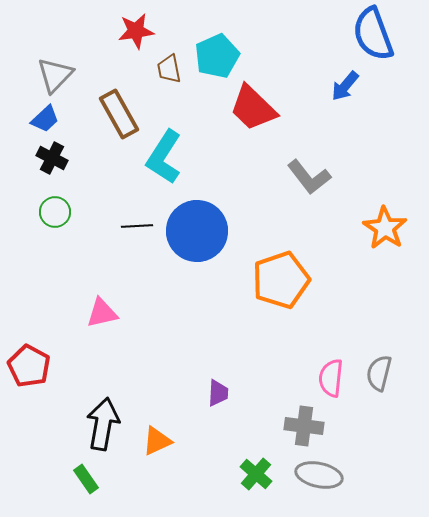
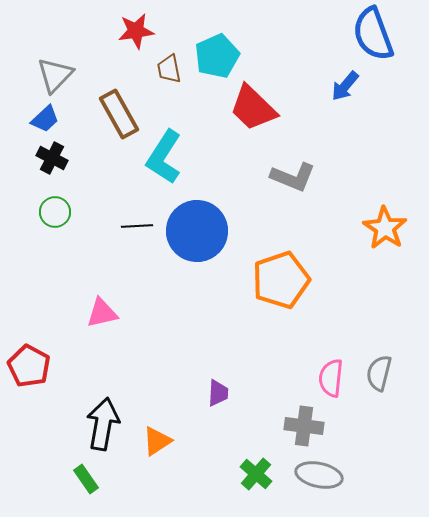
gray L-shape: moved 16 px left; rotated 30 degrees counterclockwise
orange triangle: rotated 8 degrees counterclockwise
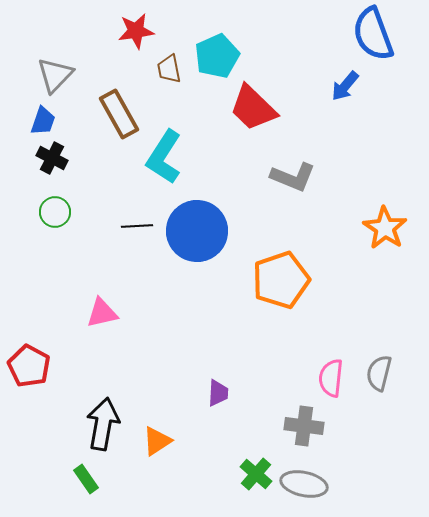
blue trapezoid: moved 2 px left, 2 px down; rotated 28 degrees counterclockwise
gray ellipse: moved 15 px left, 9 px down
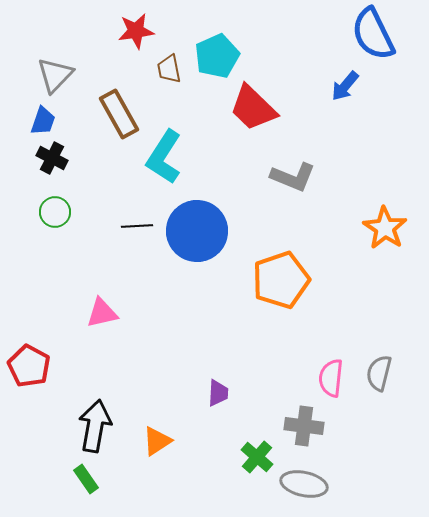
blue semicircle: rotated 6 degrees counterclockwise
black arrow: moved 8 px left, 2 px down
green cross: moved 1 px right, 17 px up
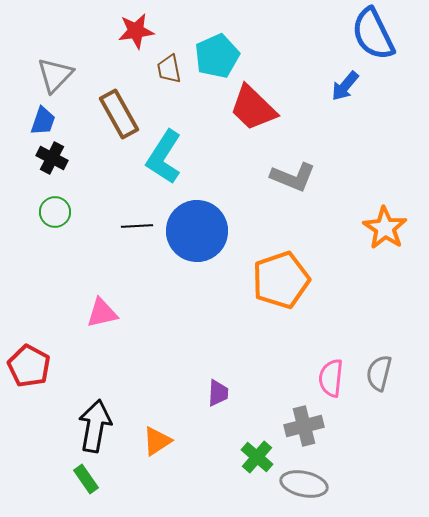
gray cross: rotated 21 degrees counterclockwise
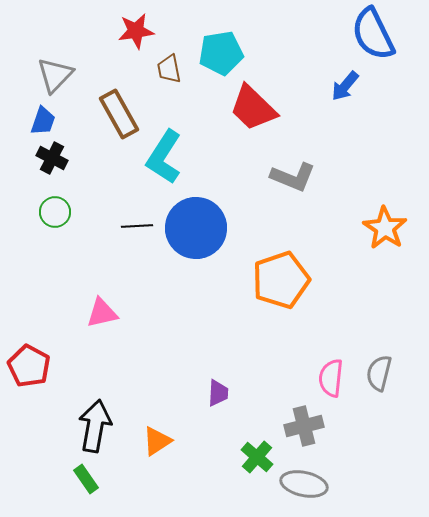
cyan pentagon: moved 4 px right, 3 px up; rotated 15 degrees clockwise
blue circle: moved 1 px left, 3 px up
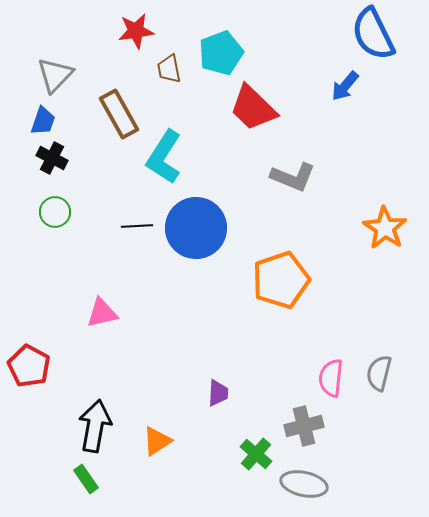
cyan pentagon: rotated 12 degrees counterclockwise
green cross: moved 1 px left, 3 px up
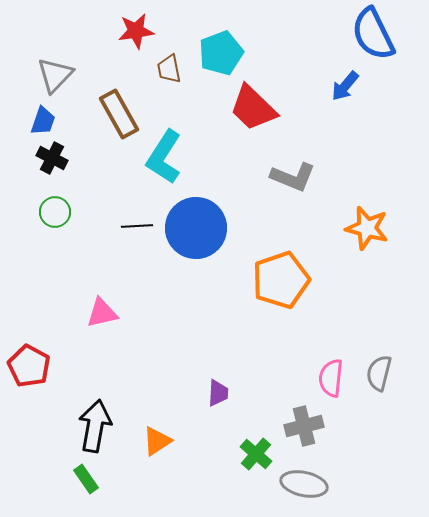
orange star: moved 18 px left; rotated 18 degrees counterclockwise
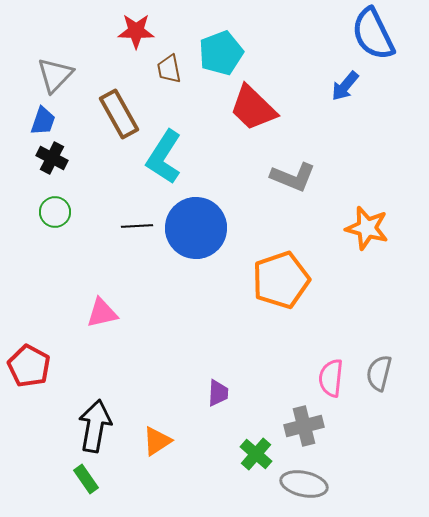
red star: rotated 9 degrees clockwise
